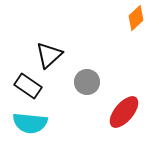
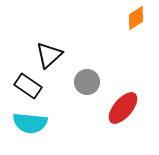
orange diamond: rotated 10 degrees clockwise
red ellipse: moved 1 px left, 4 px up
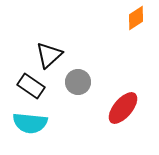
gray circle: moved 9 px left
black rectangle: moved 3 px right
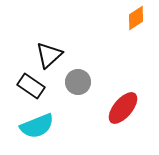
cyan semicircle: moved 7 px right, 3 px down; rotated 28 degrees counterclockwise
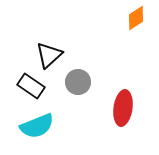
red ellipse: rotated 32 degrees counterclockwise
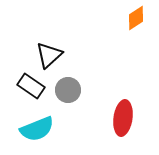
gray circle: moved 10 px left, 8 px down
red ellipse: moved 10 px down
cyan semicircle: moved 3 px down
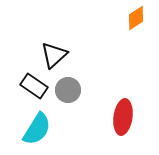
black triangle: moved 5 px right
black rectangle: moved 3 px right
red ellipse: moved 1 px up
cyan semicircle: rotated 36 degrees counterclockwise
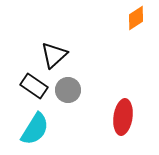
cyan semicircle: moved 2 px left
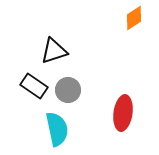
orange diamond: moved 2 px left
black triangle: moved 4 px up; rotated 24 degrees clockwise
red ellipse: moved 4 px up
cyan semicircle: moved 22 px right; rotated 44 degrees counterclockwise
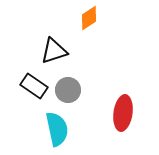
orange diamond: moved 45 px left
